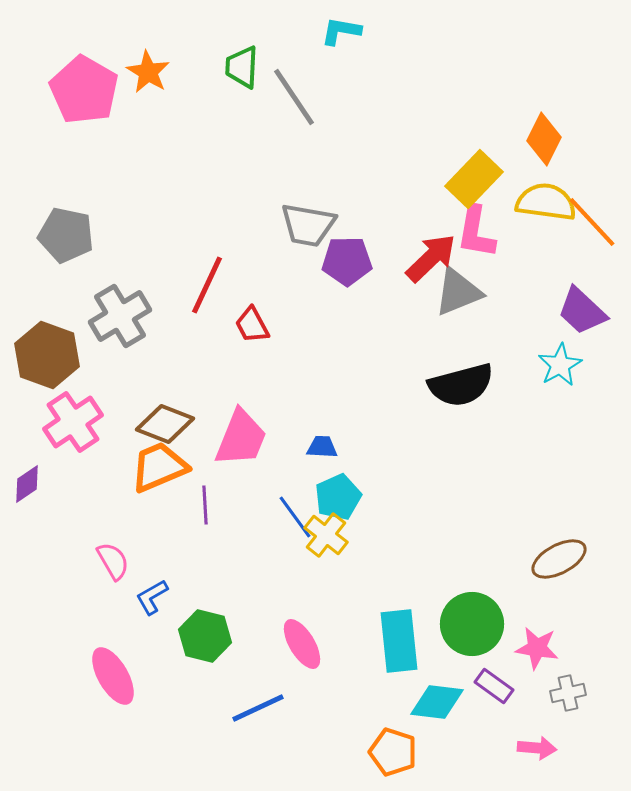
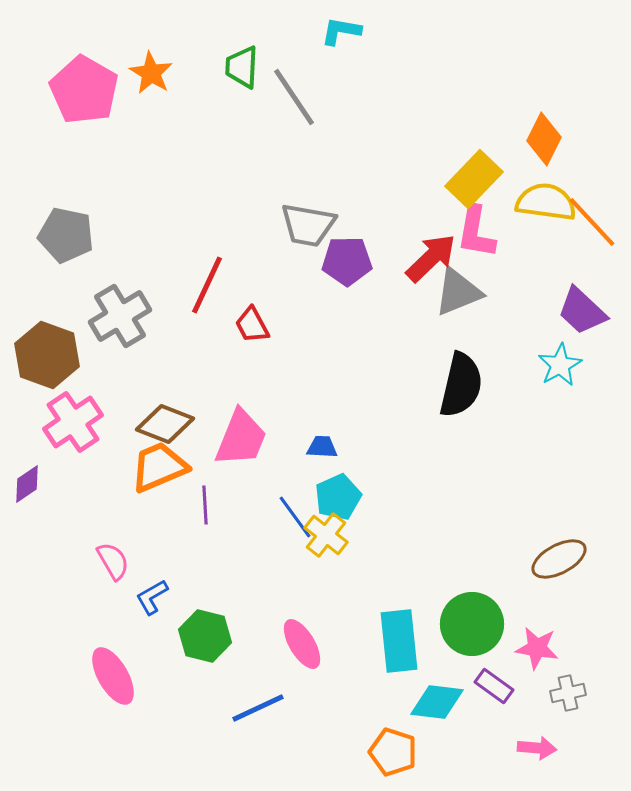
orange star at (148, 72): moved 3 px right, 1 px down
black semicircle at (461, 385): rotated 62 degrees counterclockwise
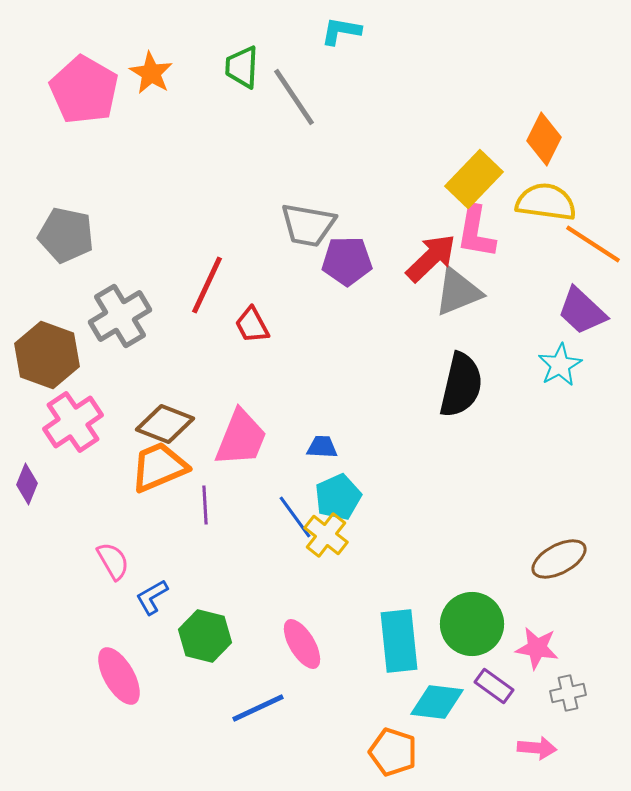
orange line at (592, 222): moved 1 px right, 22 px down; rotated 14 degrees counterclockwise
purple diamond at (27, 484): rotated 33 degrees counterclockwise
pink ellipse at (113, 676): moved 6 px right
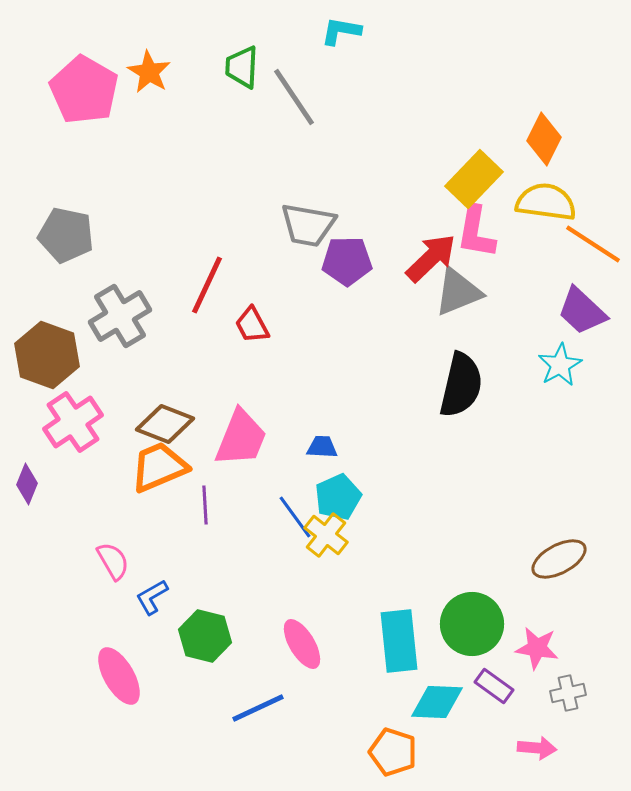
orange star at (151, 73): moved 2 px left, 1 px up
cyan diamond at (437, 702): rotated 4 degrees counterclockwise
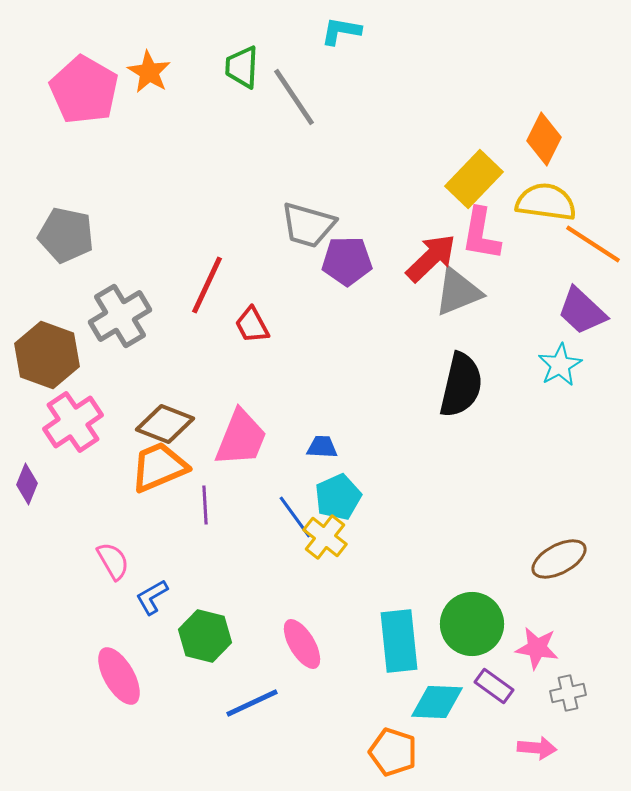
gray trapezoid at (308, 225): rotated 6 degrees clockwise
pink L-shape at (476, 232): moved 5 px right, 2 px down
yellow cross at (326, 535): moved 1 px left, 2 px down
blue line at (258, 708): moved 6 px left, 5 px up
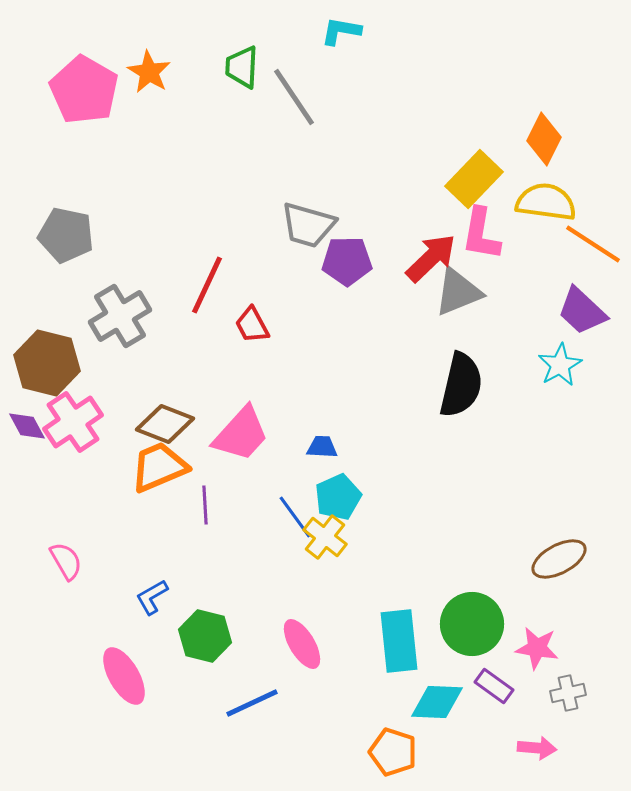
brown hexagon at (47, 355): moved 8 px down; rotated 6 degrees counterclockwise
pink trapezoid at (241, 438): moved 4 px up; rotated 20 degrees clockwise
purple diamond at (27, 484): moved 58 px up; rotated 51 degrees counterclockwise
pink semicircle at (113, 561): moved 47 px left
pink ellipse at (119, 676): moved 5 px right
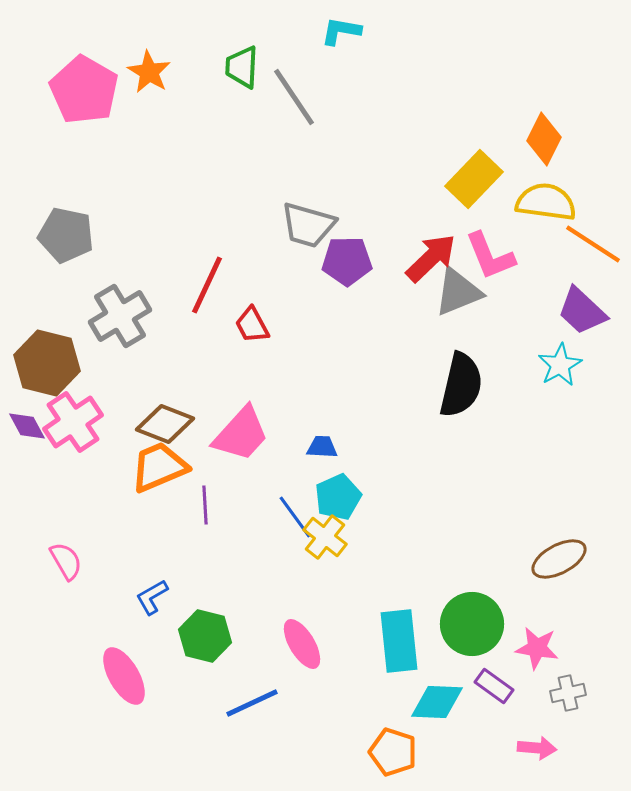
pink L-shape at (481, 234): moved 9 px right, 22 px down; rotated 32 degrees counterclockwise
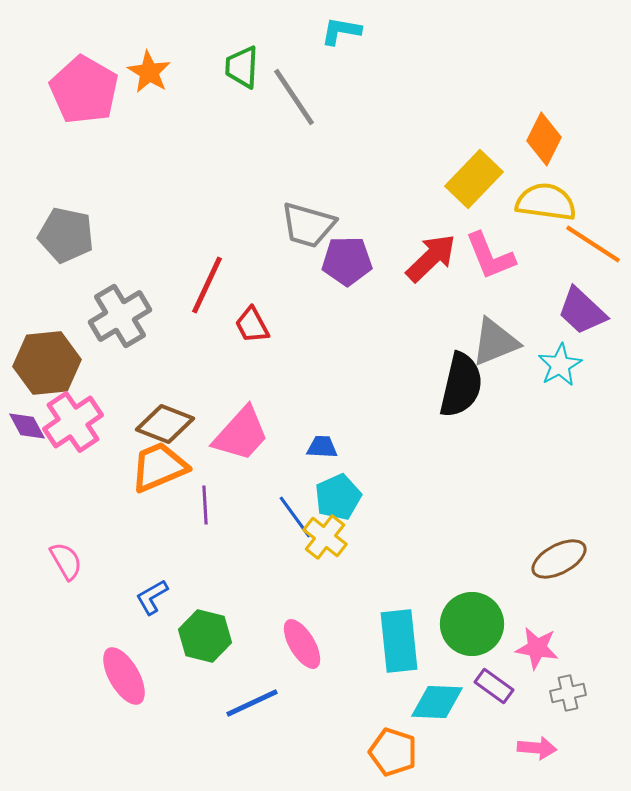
gray triangle at (458, 292): moved 37 px right, 50 px down
brown hexagon at (47, 363): rotated 20 degrees counterclockwise
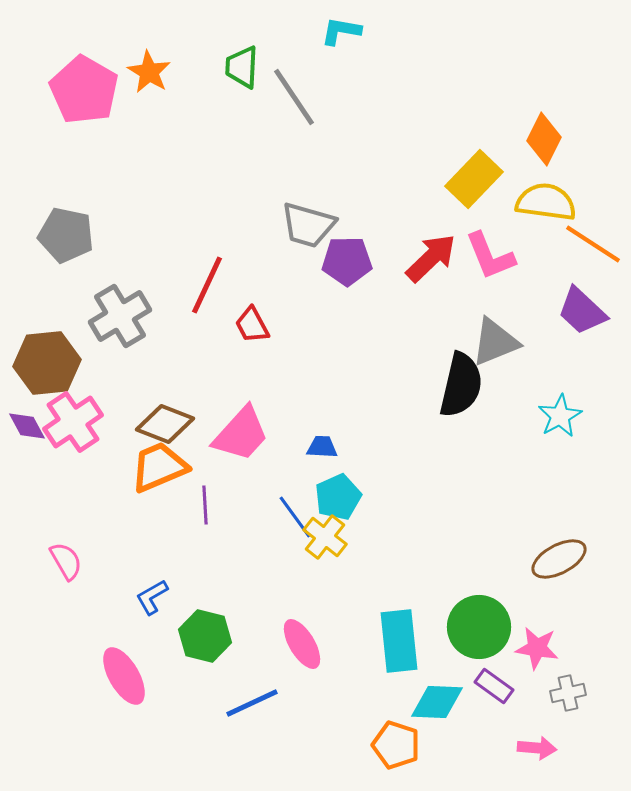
cyan star at (560, 365): moved 51 px down
green circle at (472, 624): moved 7 px right, 3 px down
orange pentagon at (393, 752): moved 3 px right, 7 px up
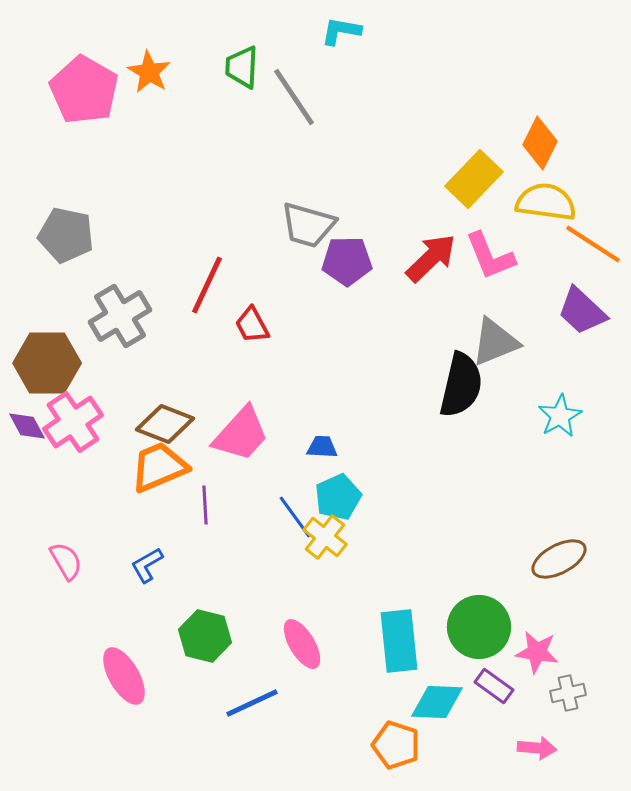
orange diamond at (544, 139): moved 4 px left, 4 px down
brown hexagon at (47, 363): rotated 6 degrees clockwise
blue L-shape at (152, 597): moved 5 px left, 32 px up
pink star at (537, 648): moved 4 px down
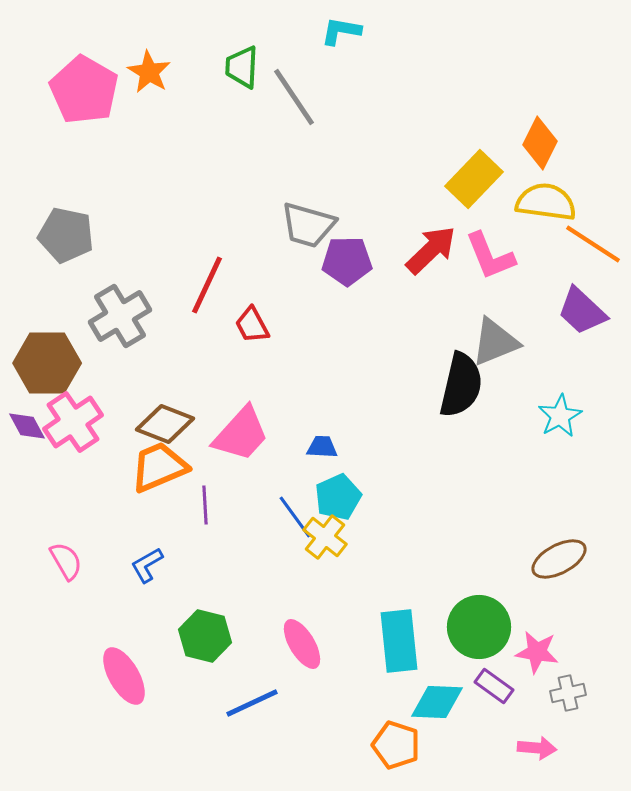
red arrow at (431, 258): moved 8 px up
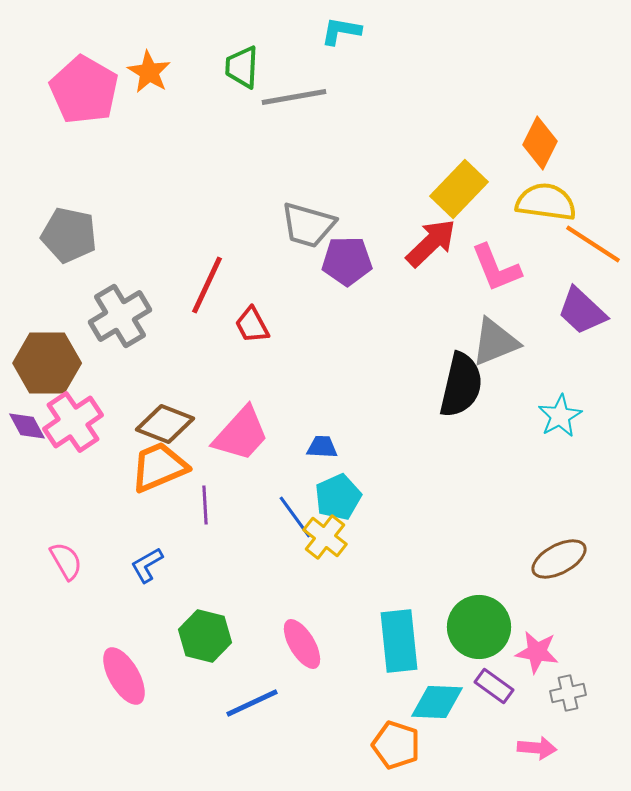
gray line at (294, 97): rotated 66 degrees counterclockwise
yellow rectangle at (474, 179): moved 15 px left, 10 px down
gray pentagon at (66, 235): moved 3 px right
red arrow at (431, 250): moved 7 px up
pink L-shape at (490, 256): moved 6 px right, 12 px down
